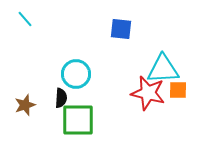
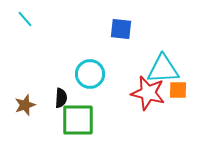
cyan circle: moved 14 px right
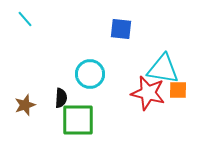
cyan triangle: rotated 12 degrees clockwise
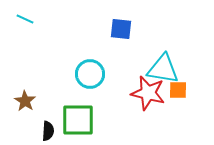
cyan line: rotated 24 degrees counterclockwise
black semicircle: moved 13 px left, 33 px down
brown star: moved 4 px up; rotated 20 degrees counterclockwise
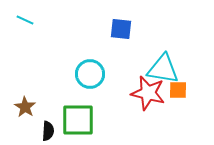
cyan line: moved 1 px down
brown star: moved 6 px down
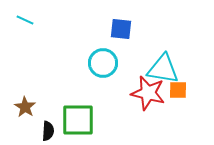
cyan circle: moved 13 px right, 11 px up
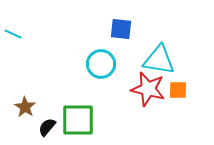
cyan line: moved 12 px left, 14 px down
cyan circle: moved 2 px left, 1 px down
cyan triangle: moved 4 px left, 9 px up
red star: moved 4 px up
black semicircle: moved 1 px left, 4 px up; rotated 144 degrees counterclockwise
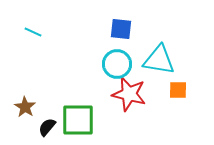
cyan line: moved 20 px right, 2 px up
cyan circle: moved 16 px right
red star: moved 19 px left, 5 px down
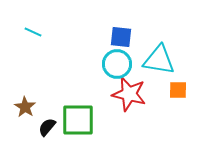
blue square: moved 8 px down
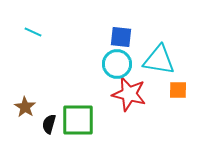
black semicircle: moved 2 px right, 3 px up; rotated 24 degrees counterclockwise
